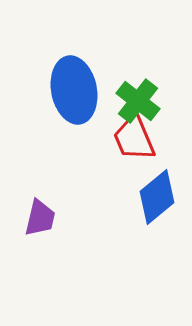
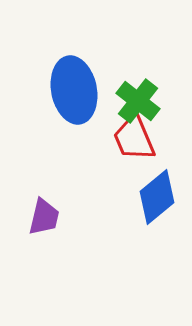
purple trapezoid: moved 4 px right, 1 px up
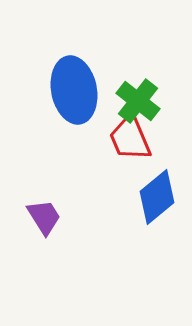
red trapezoid: moved 4 px left
purple trapezoid: rotated 45 degrees counterclockwise
